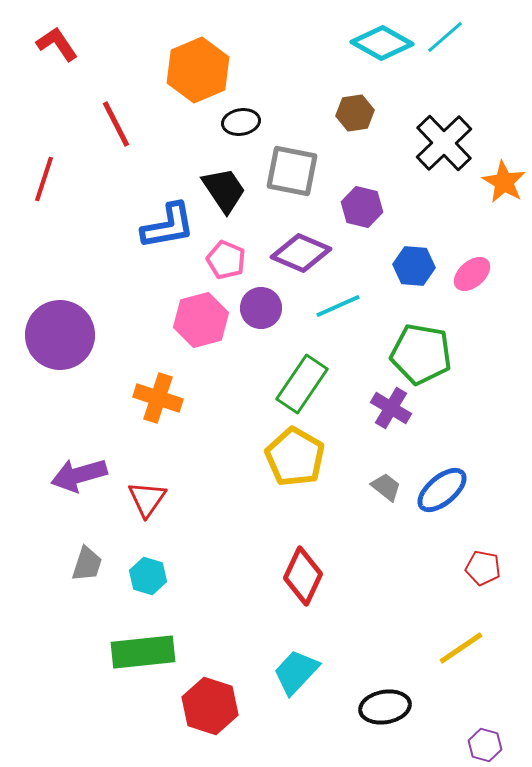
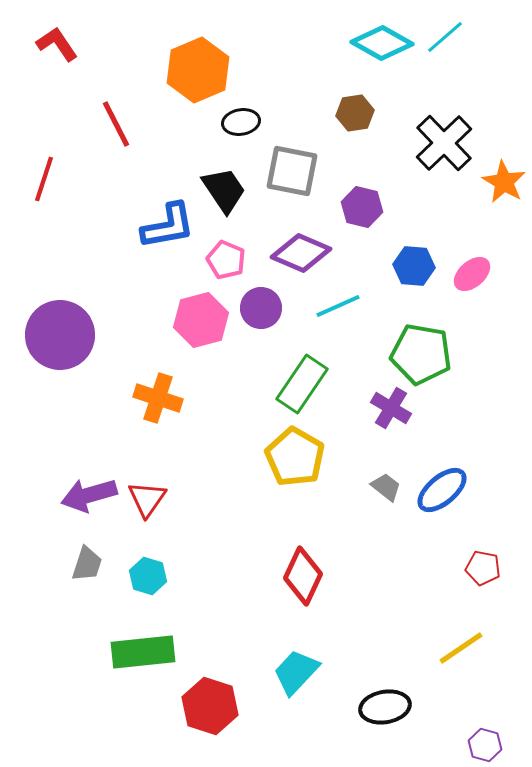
purple arrow at (79, 475): moved 10 px right, 20 px down
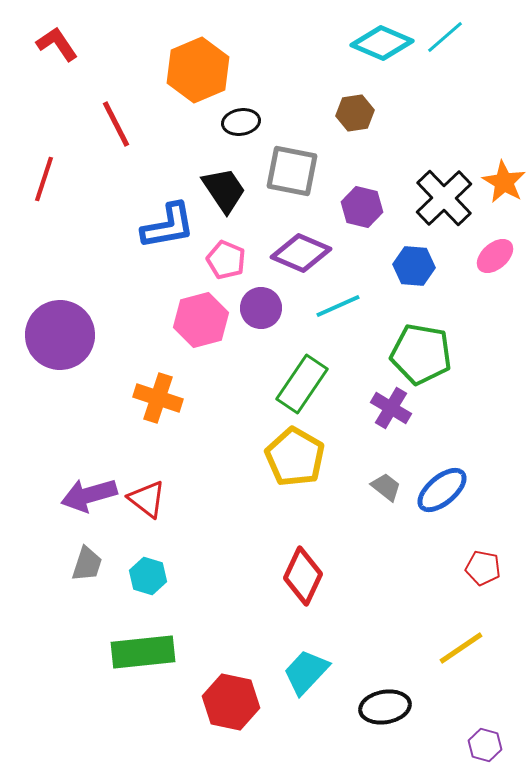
cyan diamond at (382, 43): rotated 6 degrees counterclockwise
black cross at (444, 143): moved 55 px down
pink ellipse at (472, 274): moved 23 px right, 18 px up
red triangle at (147, 499): rotated 27 degrees counterclockwise
cyan trapezoid at (296, 672): moved 10 px right
red hexagon at (210, 706): moved 21 px right, 4 px up; rotated 6 degrees counterclockwise
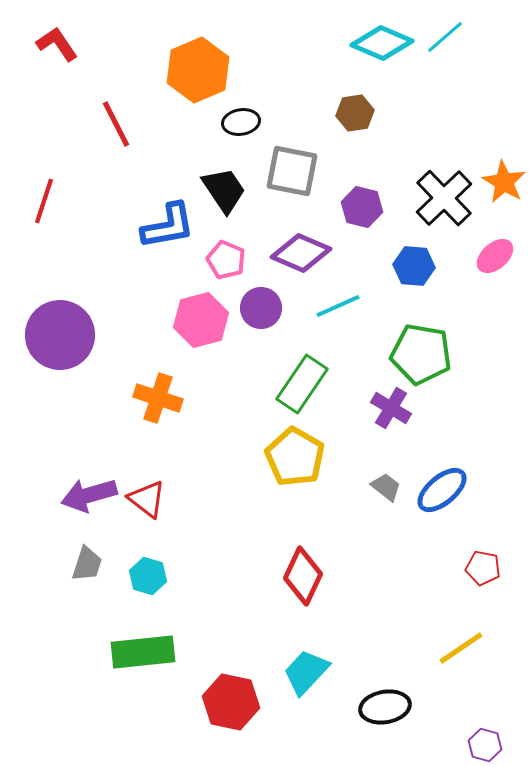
red line at (44, 179): moved 22 px down
